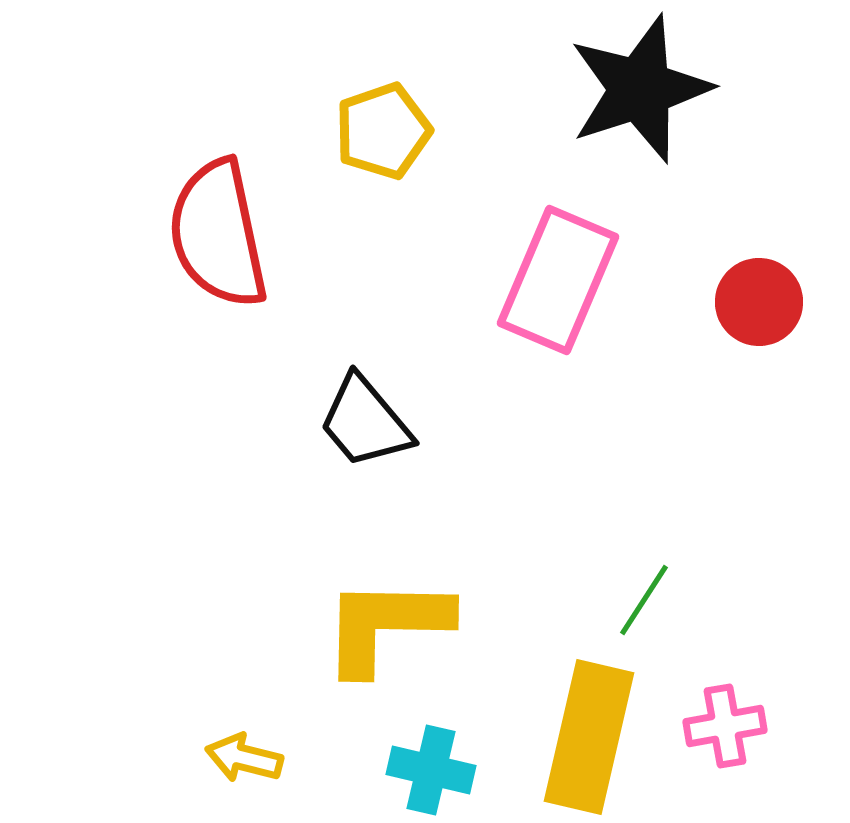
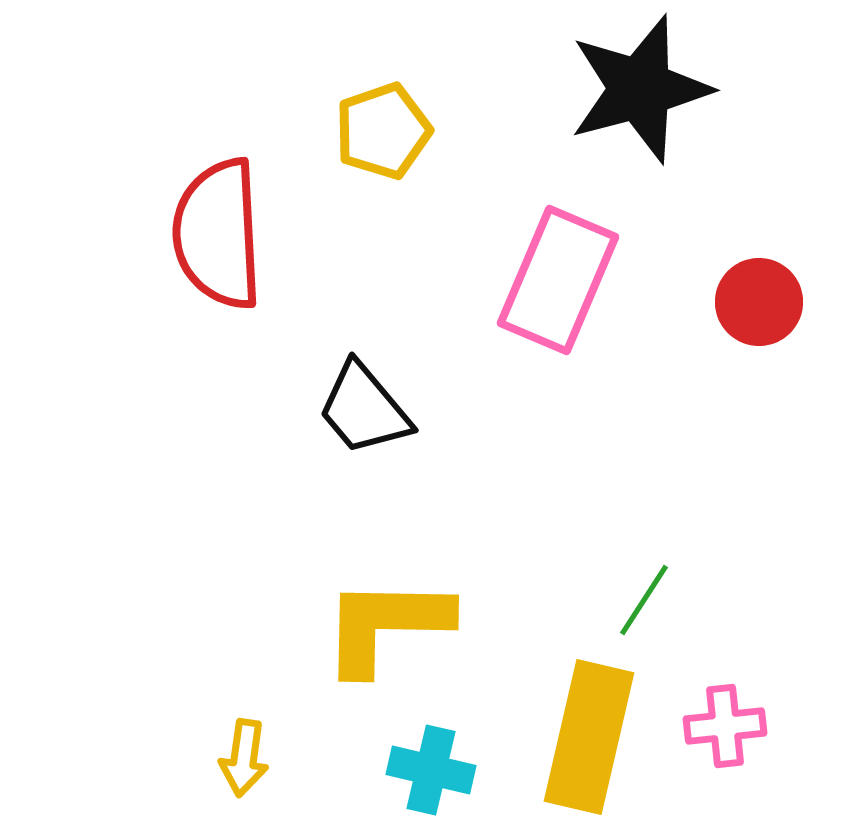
black star: rotated 3 degrees clockwise
red semicircle: rotated 9 degrees clockwise
black trapezoid: moved 1 px left, 13 px up
pink cross: rotated 4 degrees clockwise
yellow arrow: rotated 96 degrees counterclockwise
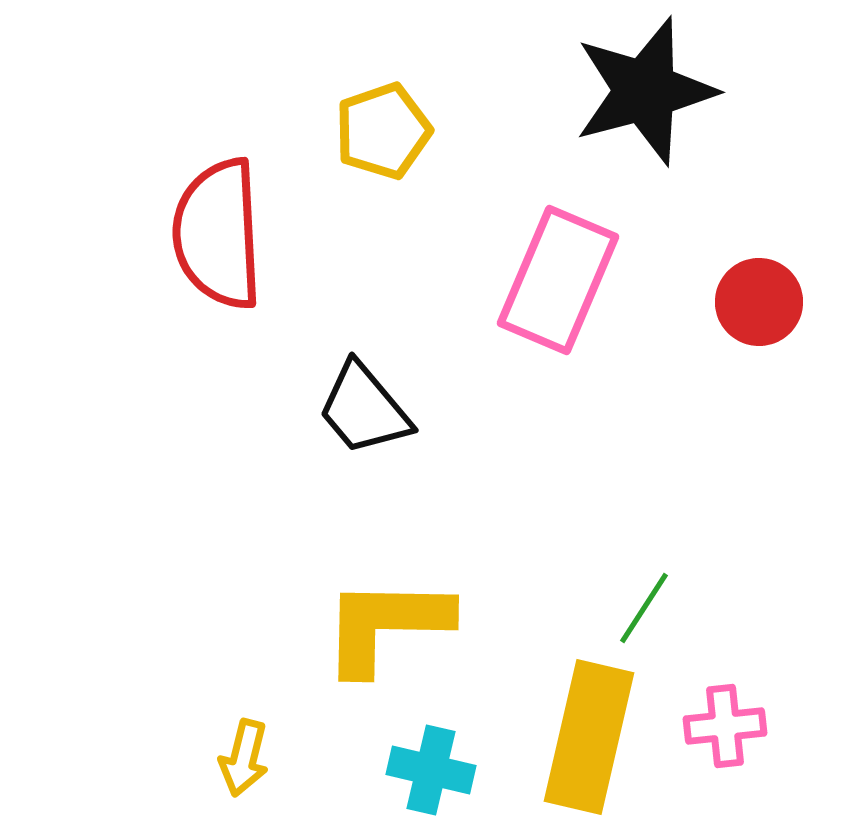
black star: moved 5 px right, 2 px down
green line: moved 8 px down
yellow arrow: rotated 6 degrees clockwise
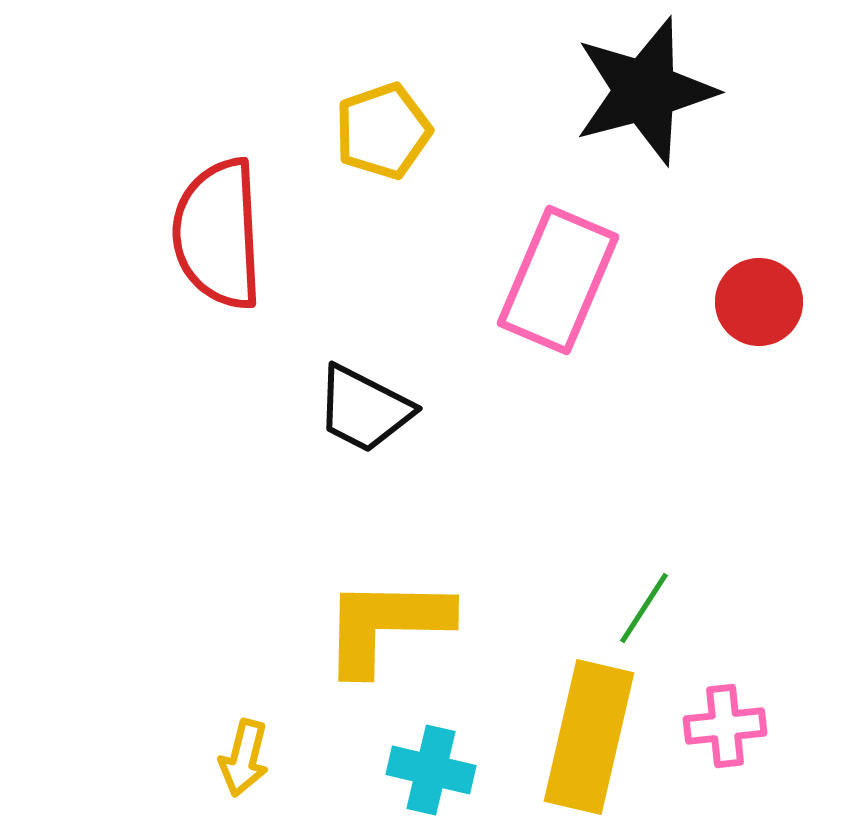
black trapezoid: rotated 23 degrees counterclockwise
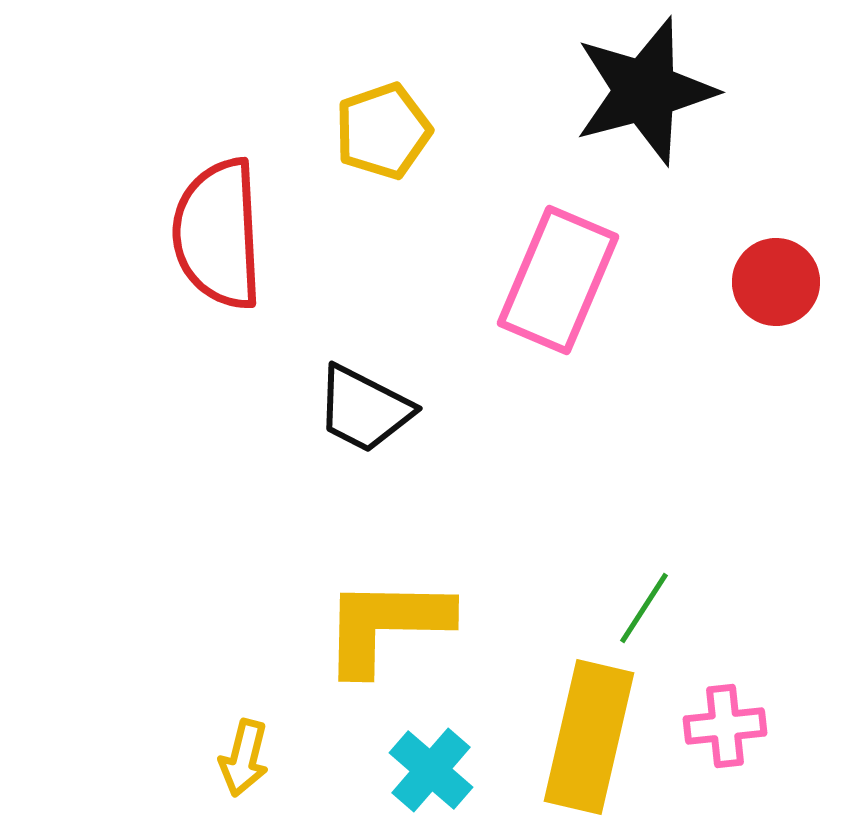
red circle: moved 17 px right, 20 px up
cyan cross: rotated 28 degrees clockwise
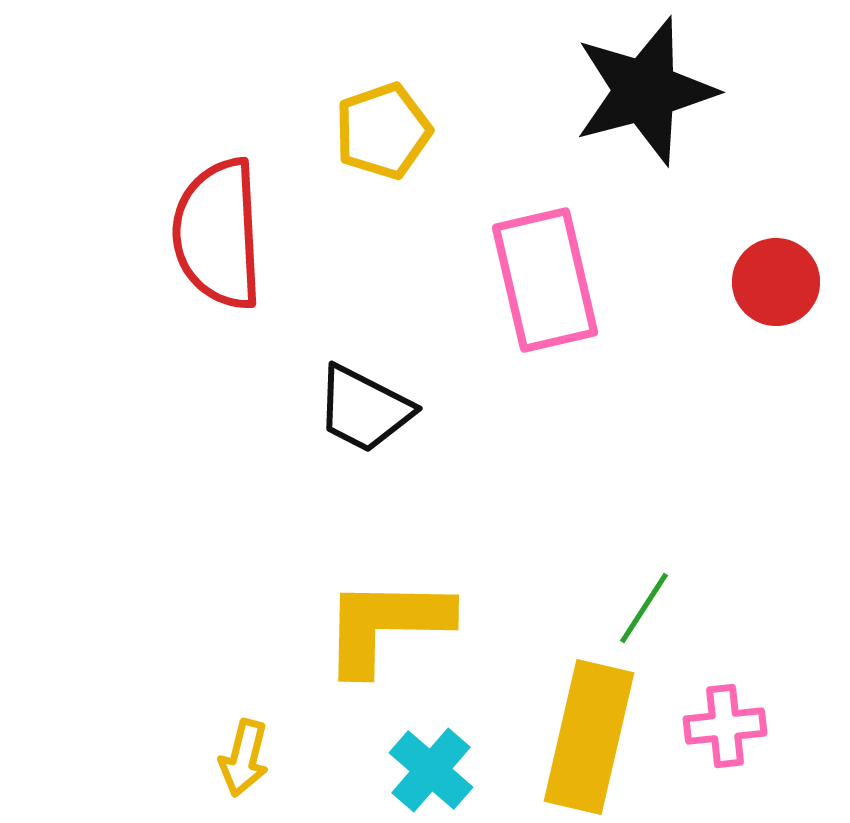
pink rectangle: moved 13 px left; rotated 36 degrees counterclockwise
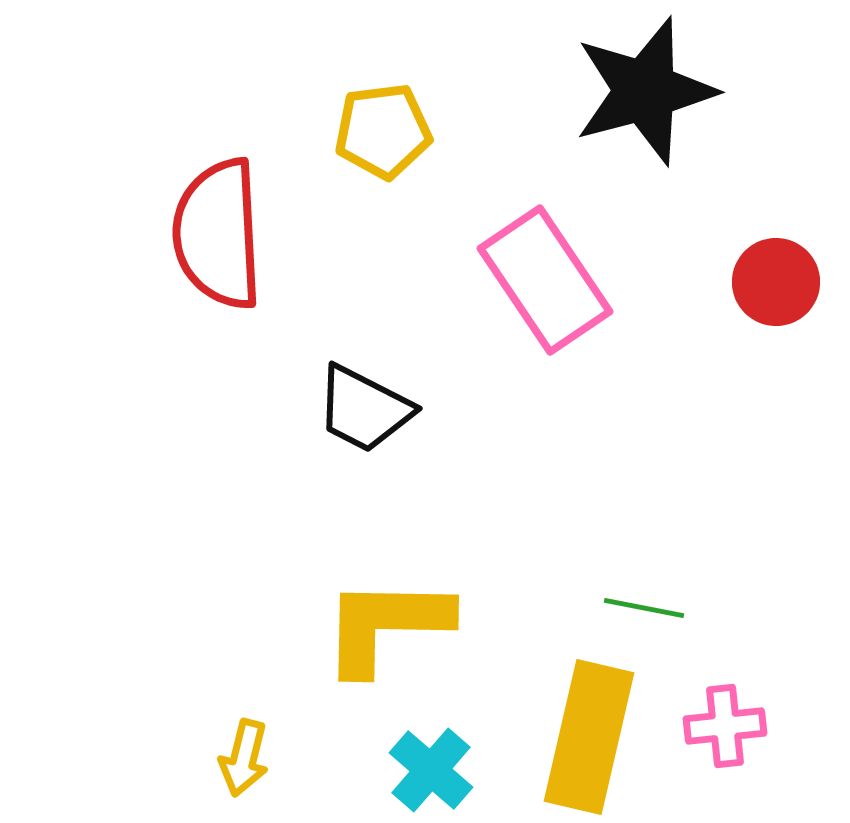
yellow pentagon: rotated 12 degrees clockwise
pink rectangle: rotated 21 degrees counterclockwise
green line: rotated 68 degrees clockwise
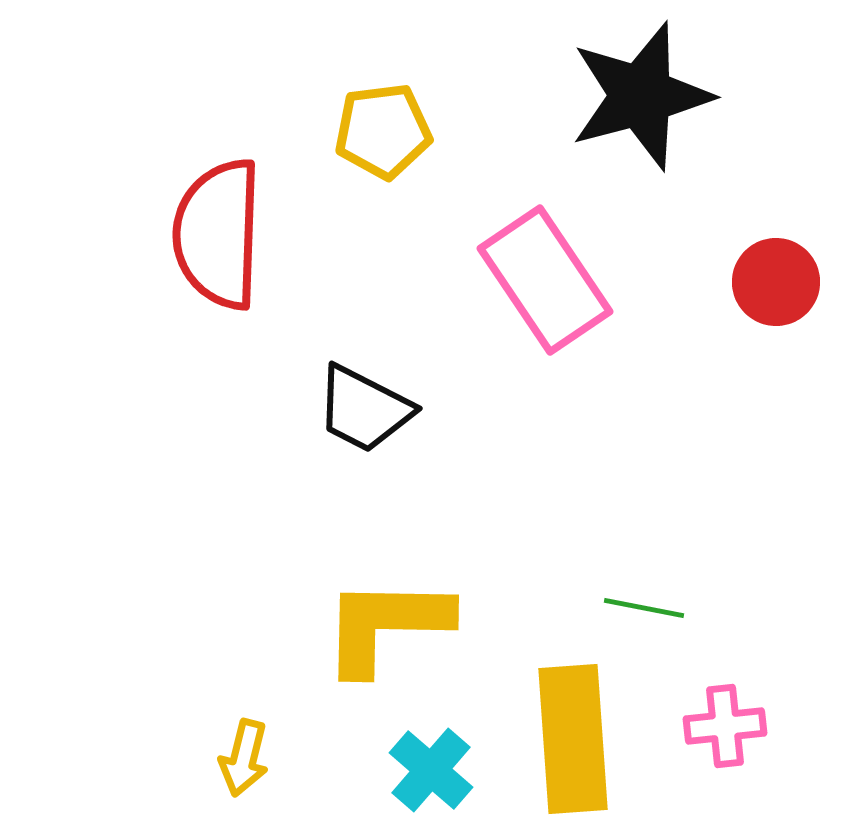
black star: moved 4 px left, 5 px down
red semicircle: rotated 5 degrees clockwise
yellow rectangle: moved 16 px left, 2 px down; rotated 17 degrees counterclockwise
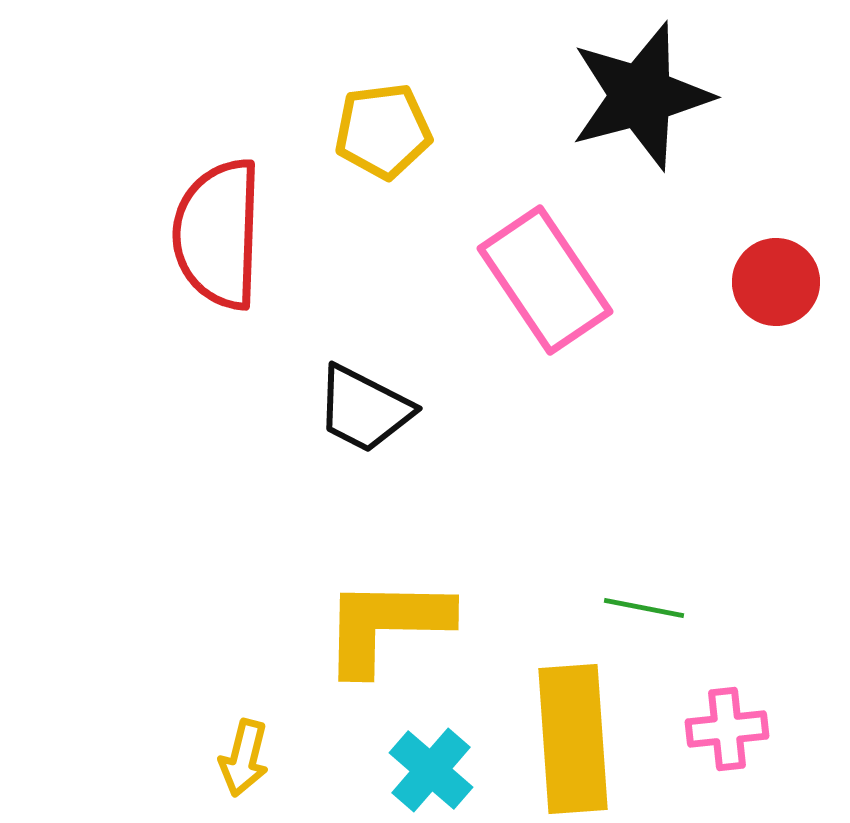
pink cross: moved 2 px right, 3 px down
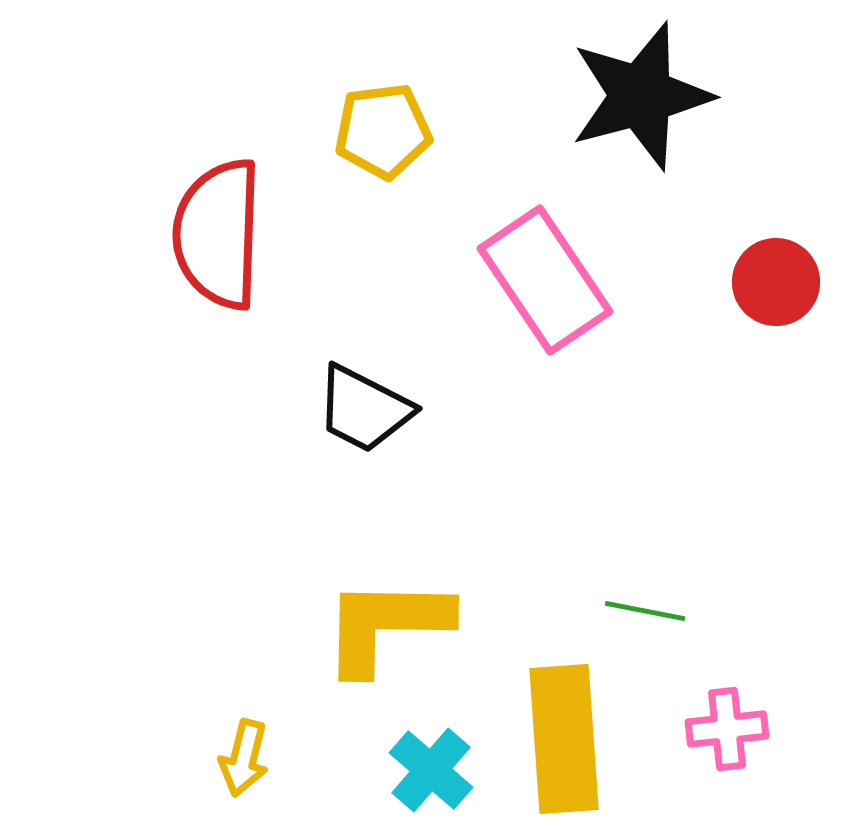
green line: moved 1 px right, 3 px down
yellow rectangle: moved 9 px left
